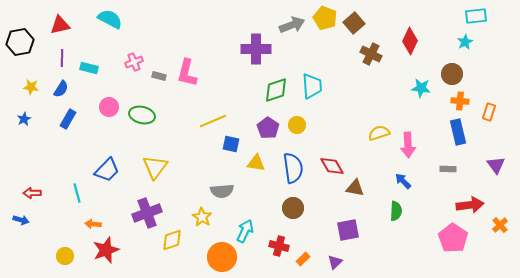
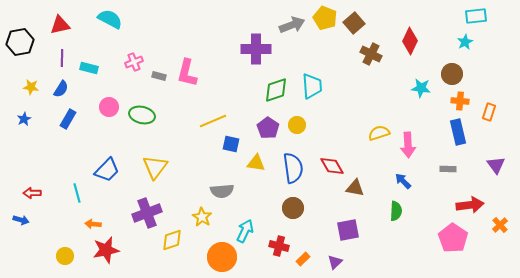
red star at (106, 250): rotated 8 degrees clockwise
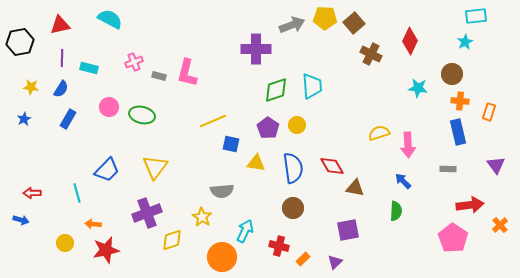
yellow pentagon at (325, 18): rotated 20 degrees counterclockwise
cyan star at (421, 88): moved 3 px left
yellow circle at (65, 256): moved 13 px up
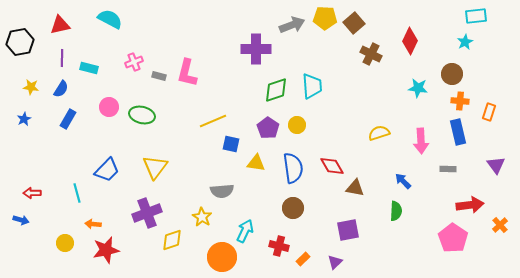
pink arrow at (408, 145): moved 13 px right, 4 px up
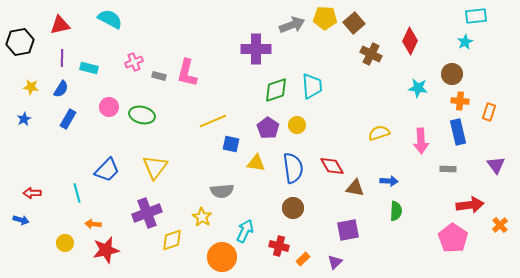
blue arrow at (403, 181): moved 14 px left; rotated 138 degrees clockwise
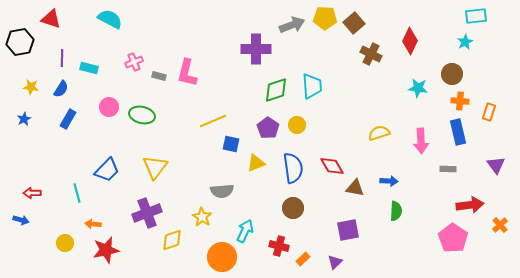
red triangle at (60, 25): moved 9 px left, 6 px up; rotated 30 degrees clockwise
yellow triangle at (256, 163): rotated 30 degrees counterclockwise
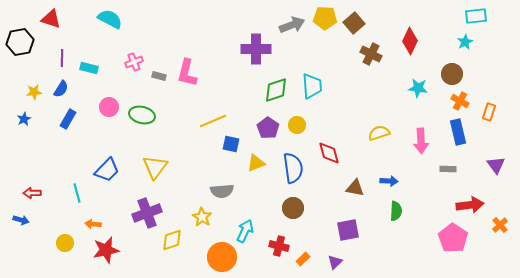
yellow star at (31, 87): moved 3 px right, 5 px down; rotated 14 degrees counterclockwise
orange cross at (460, 101): rotated 24 degrees clockwise
red diamond at (332, 166): moved 3 px left, 13 px up; rotated 15 degrees clockwise
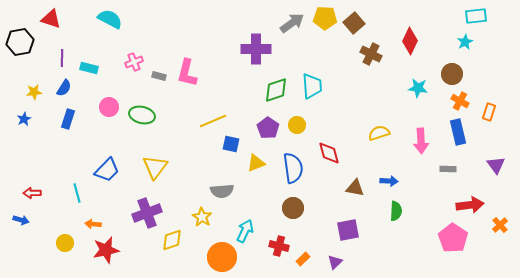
gray arrow at (292, 25): moved 2 px up; rotated 15 degrees counterclockwise
blue semicircle at (61, 89): moved 3 px right, 1 px up
blue rectangle at (68, 119): rotated 12 degrees counterclockwise
